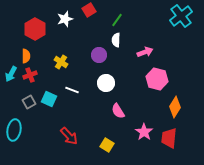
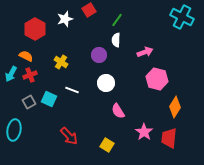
cyan cross: moved 1 px right, 1 px down; rotated 25 degrees counterclockwise
orange semicircle: rotated 64 degrees counterclockwise
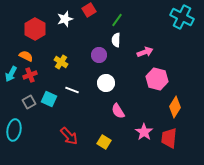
yellow square: moved 3 px left, 3 px up
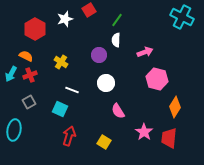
cyan square: moved 11 px right, 10 px down
red arrow: rotated 120 degrees counterclockwise
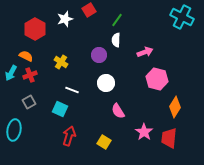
cyan arrow: moved 1 px up
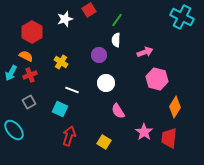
red hexagon: moved 3 px left, 3 px down
cyan ellipse: rotated 50 degrees counterclockwise
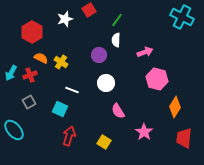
orange semicircle: moved 15 px right, 2 px down
red trapezoid: moved 15 px right
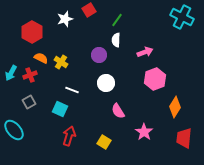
pink hexagon: moved 2 px left; rotated 25 degrees clockwise
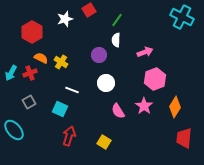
red cross: moved 2 px up
pink star: moved 26 px up
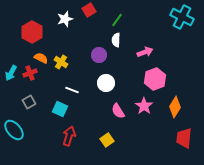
yellow square: moved 3 px right, 2 px up; rotated 24 degrees clockwise
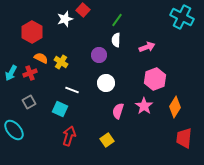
red square: moved 6 px left; rotated 16 degrees counterclockwise
pink arrow: moved 2 px right, 5 px up
pink semicircle: rotated 49 degrees clockwise
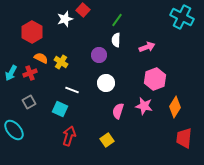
pink star: rotated 24 degrees counterclockwise
